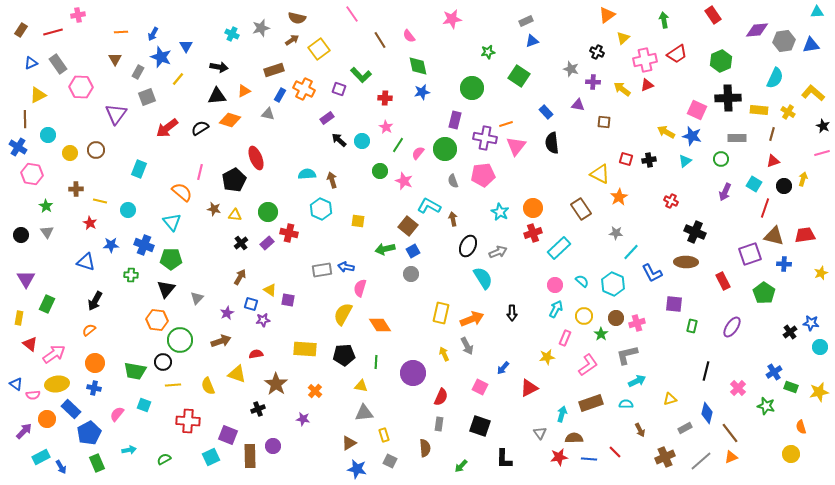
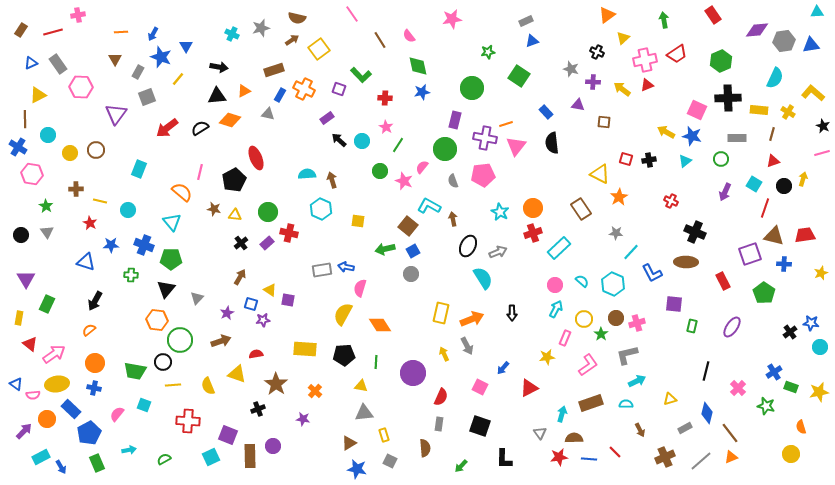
pink semicircle at (418, 153): moved 4 px right, 14 px down
yellow circle at (584, 316): moved 3 px down
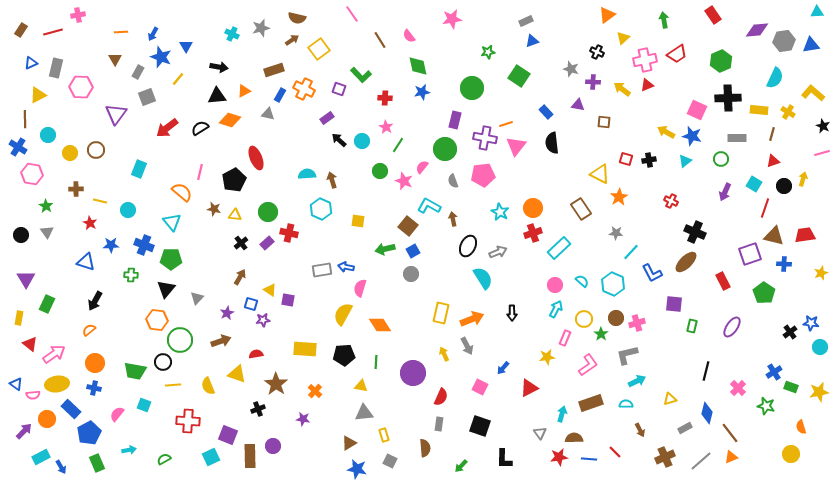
gray rectangle at (58, 64): moved 2 px left, 4 px down; rotated 48 degrees clockwise
brown ellipse at (686, 262): rotated 45 degrees counterclockwise
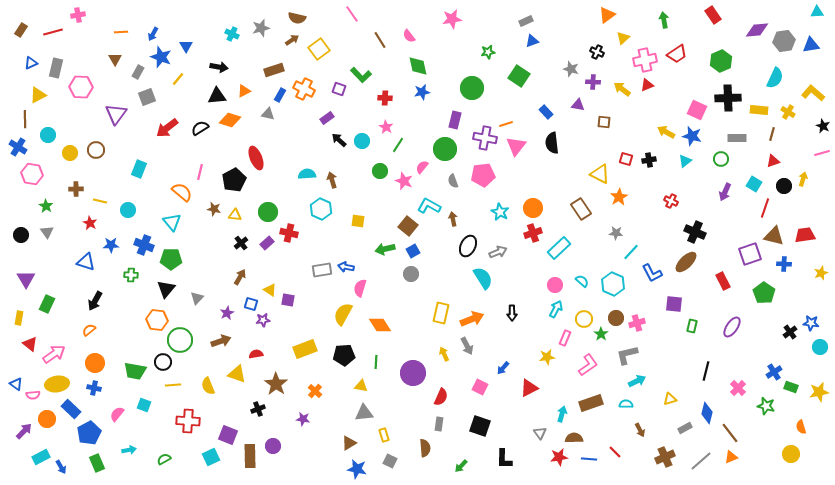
yellow rectangle at (305, 349): rotated 25 degrees counterclockwise
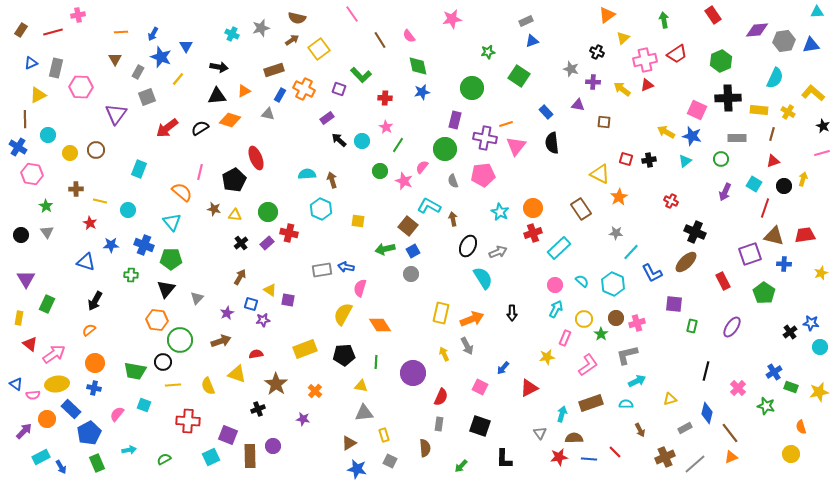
gray line at (701, 461): moved 6 px left, 3 px down
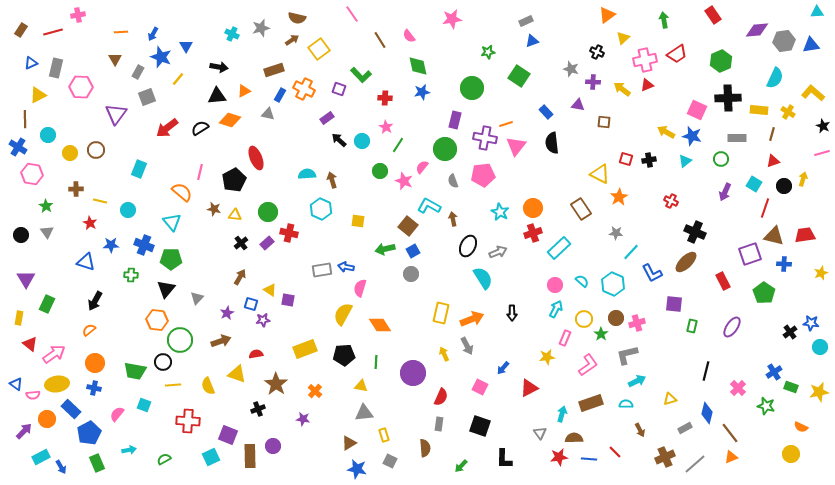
orange semicircle at (801, 427): rotated 48 degrees counterclockwise
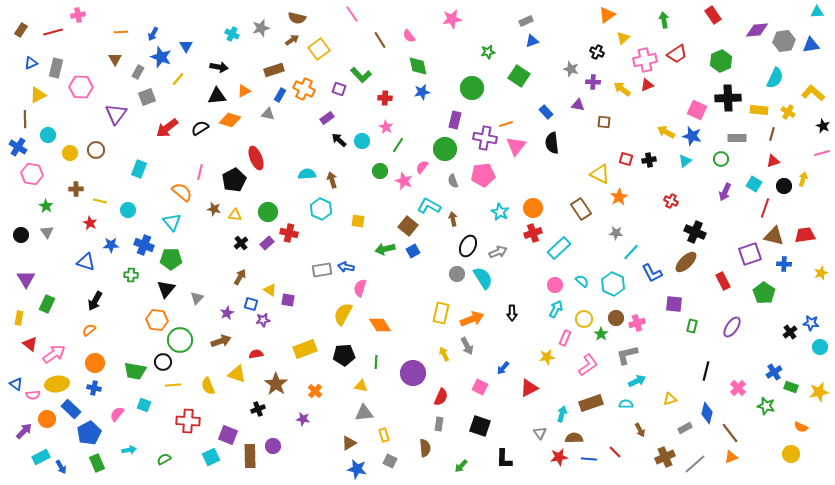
gray circle at (411, 274): moved 46 px right
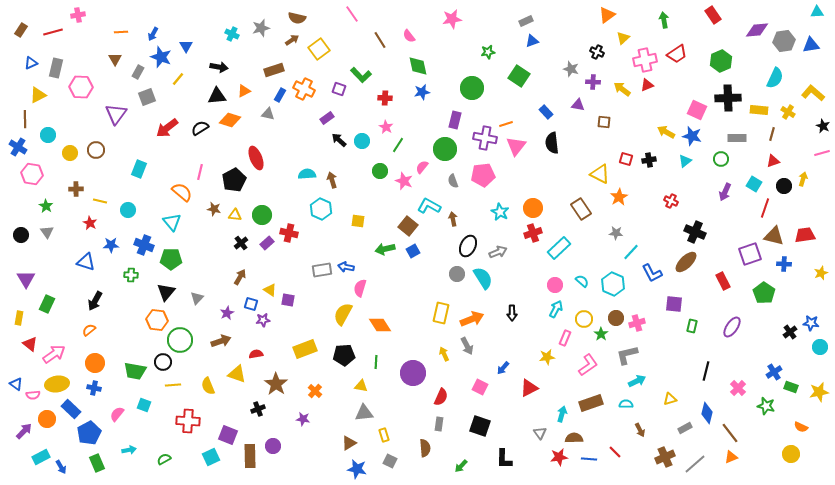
green circle at (268, 212): moved 6 px left, 3 px down
black triangle at (166, 289): moved 3 px down
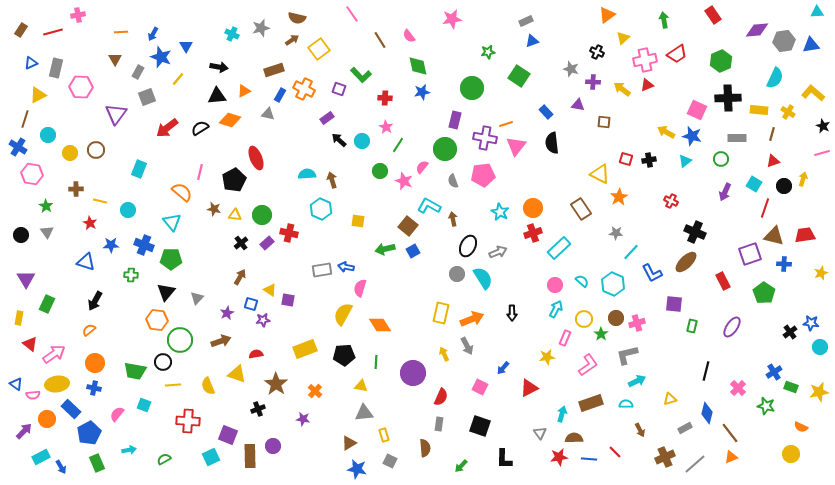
brown line at (25, 119): rotated 18 degrees clockwise
